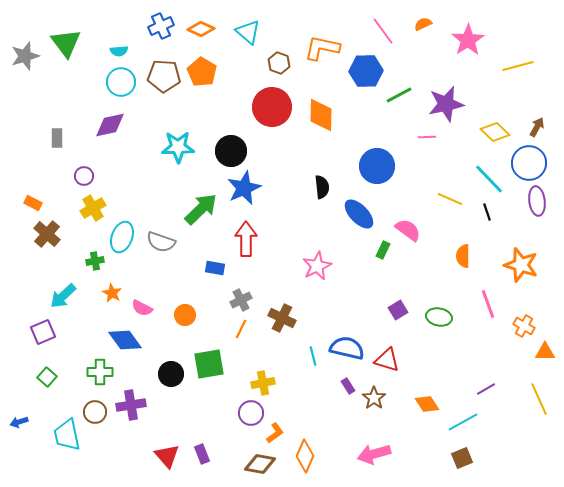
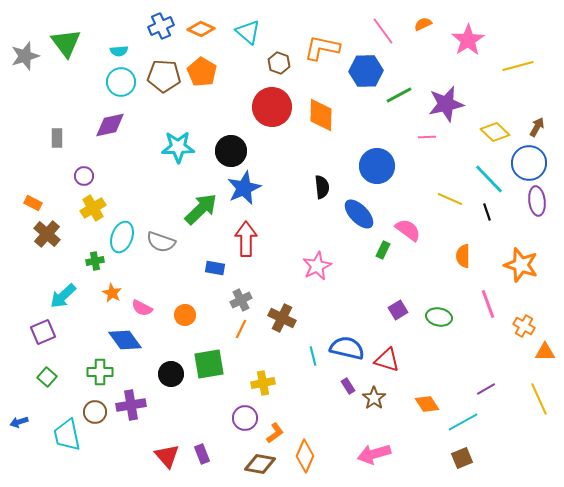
purple circle at (251, 413): moved 6 px left, 5 px down
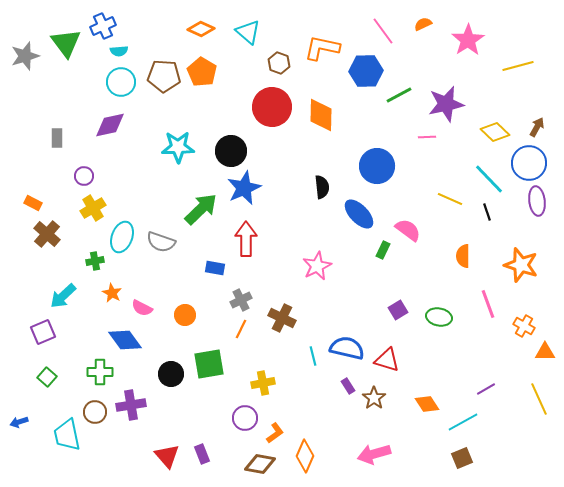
blue cross at (161, 26): moved 58 px left
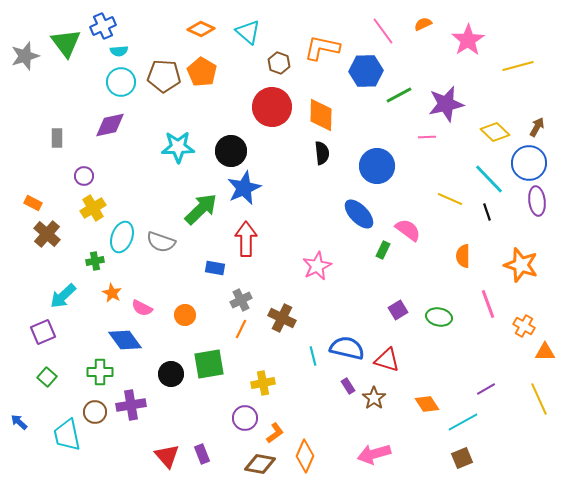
black semicircle at (322, 187): moved 34 px up
blue arrow at (19, 422): rotated 60 degrees clockwise
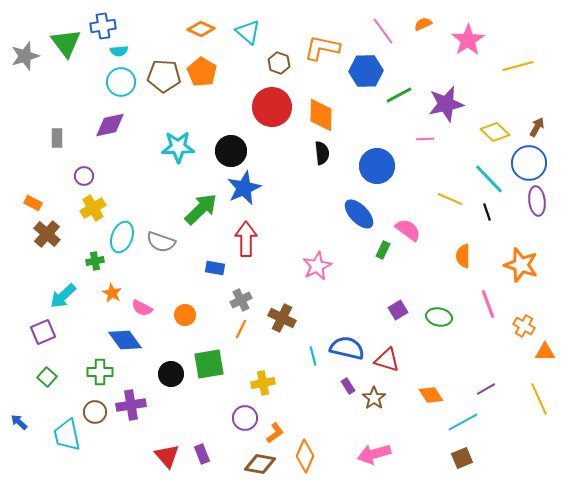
blue cross at (103, 26): rotated 15 degrees clockwise
pink line at (427, 137): moved 2 px left, 2 px down
orange diamond at (427, 404): moved 4 px right, 9 px up
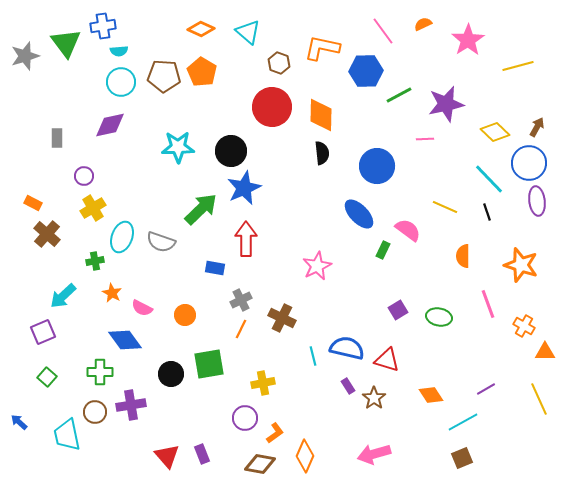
yellow line at (450, 199): moved 5 px left, 8 px down
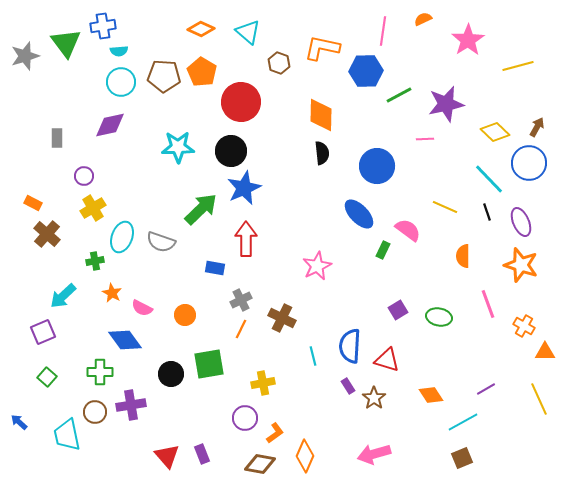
orange semicircle at (423, 24): moved 5 px up
pink line at (383, 31): rotated 44 degrees clockwise
red circle at (272, 107): moved 31 px left, 5 px up
purple ellipse at (537, 201): moved 16 px left, 21 px down; rotated 16 degrees counterclockwise
blue semicircle at (347, 348): moved 3 px right, 2 px up; rotated 100 degrees counterclockwise
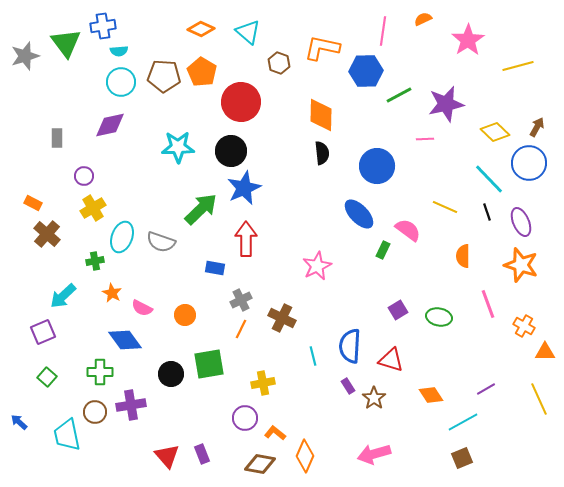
red triangle at (387, 360): moved 4 px right
orange L-shape at (275, 433): rotated 105 degrees counterclockwise
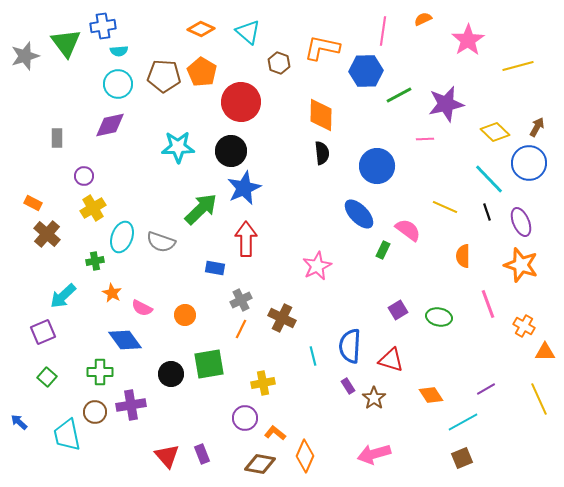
cyan circle at (121, 82): moved 3 px left, 2 px down
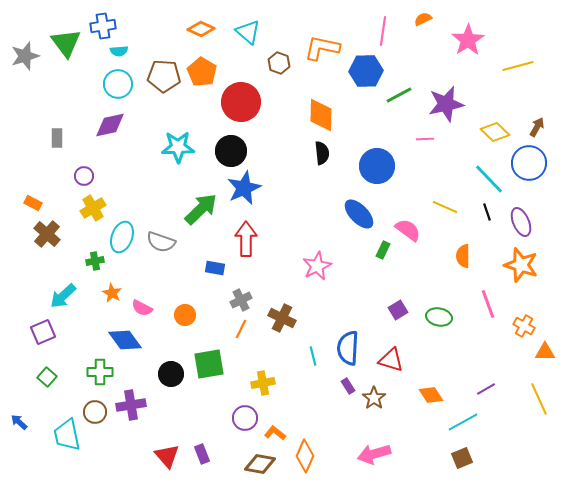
blue semicircle at (350, 346): moved 2 px left, 2 px down
